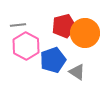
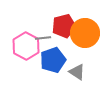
gray line: moved 25 px right, 13 px down
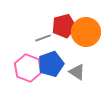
orange circle: moved 1 px right, 1 px up
gray line: rotated 14 degrees counterclockwise
pink hexagon: moved 2 px right, 22 px down; rotated 8 degrees counterclockwise
blue pentagon: moved 2 px left, 4 px down
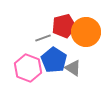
blue pentagon: moved 3 px right, 4 px up; rotated 20 degrees counterclockwise
gray triangle: moved 4 px left, 4 px up
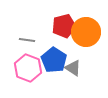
gray line: moved 16 px left, 2 px down; rotated 28 degrees clockwise
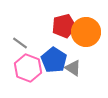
gray line: moved 7 px left, 3 px down; rotated 28 degrees clockwise
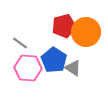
pink hexagon: rotated 16 degrees counterclockwise
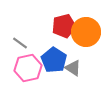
pink hexagon: rotated 16 degrees counterclockwise
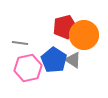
red pentagon: moved 1 px right, 1 px down
orange circle: moved 2 px left, 3 px down
gray line: rotated 28 degrees counterclockwise
gray triangle: moved 8 px up
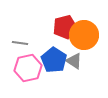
gray triangle: moved 1 px right, 1 px down
